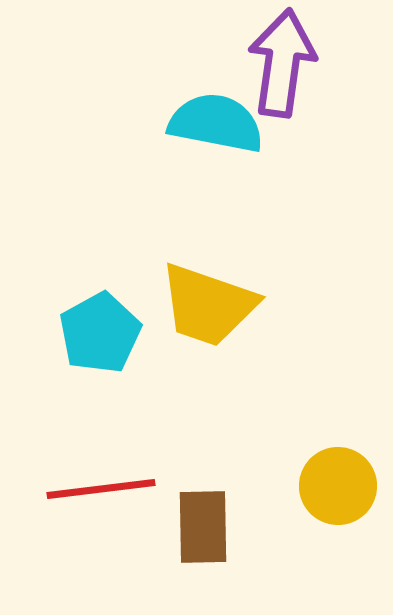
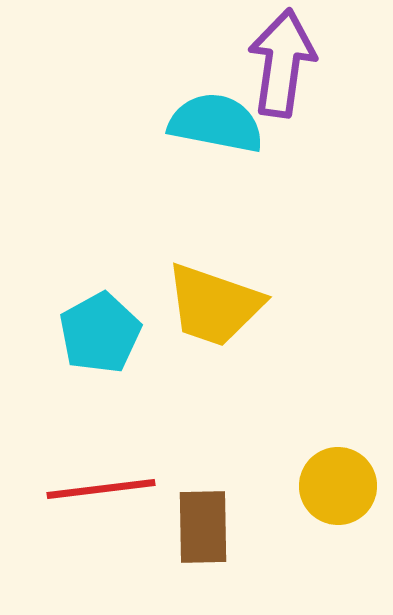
yellow trapezoid: moved 6 px right
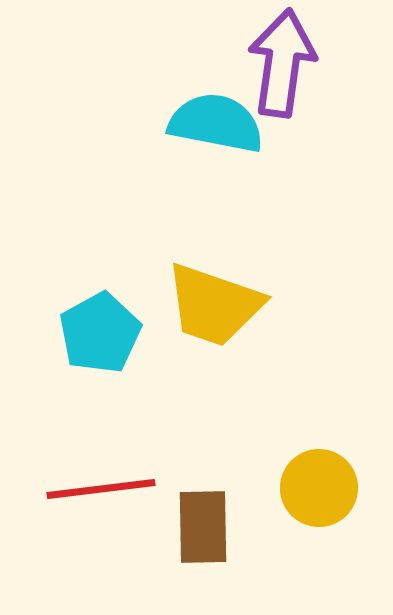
yellow circle: moved 19 px left, 2 px down
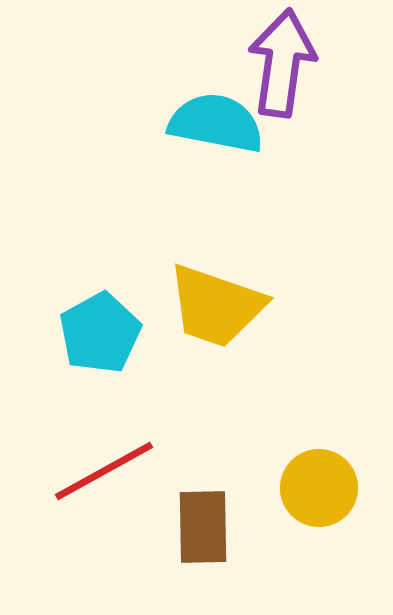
yellow trapezoid: moved 2 px right, 1 px down
red line: moved 3 px right, 18 px up; rotated 22 degrees counterclockwise
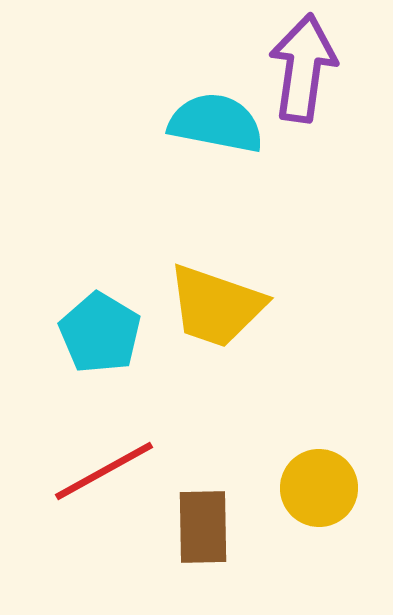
purple arrow: moved 21 px right, 5 px down
cyan pentagon: rotated 12 degrees counterclockwise
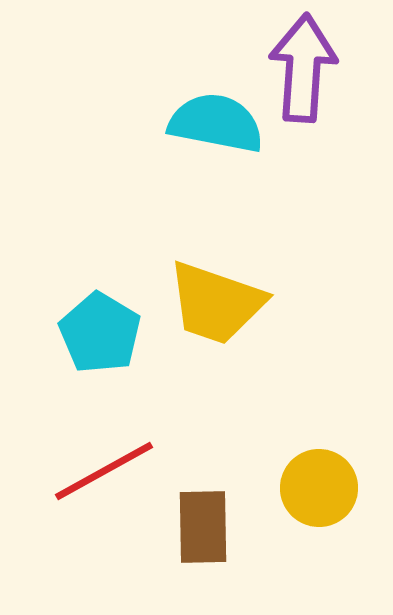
purple arrow: rotated 4 degrees counterclockwise
yellow trapezoid: moved 3 px up
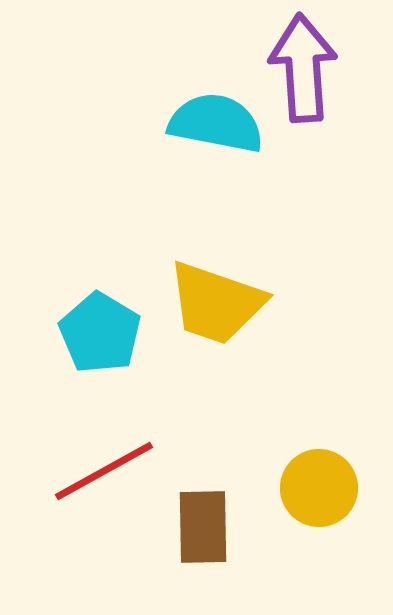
purple arrow: rotated 8 degrees counterclockwise
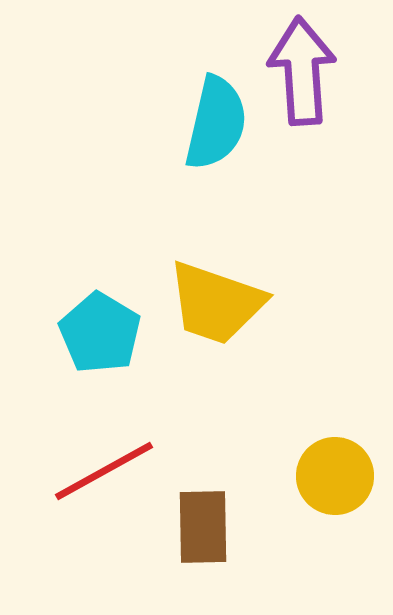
purple arrow: moved 1 px left, 3 px down
cyan semicircle: rotated 92 degrees clockwise
yellow circle: moved 16 px right, 12 px up
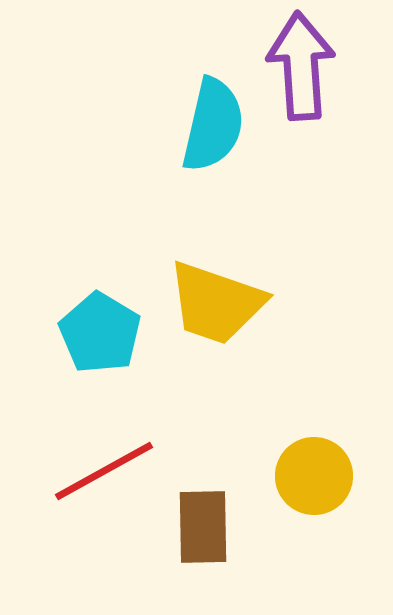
purple arrow: moved 1 px left, 5 px up
cyan semicircle: moved 3 px left, 2 px down
yellow circle: moved 21 px left
